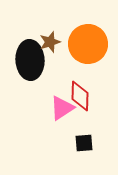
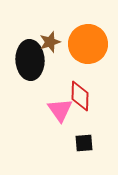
pink triangle: moved 2 px left, 2 px down; rotated 32 degrees counterclockwise
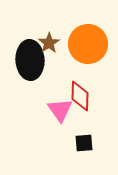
brown star: moved 1 px left, 1 px down; rotated 15 degrees counterclockwise
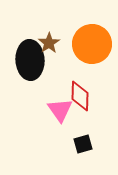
orange circle: moved 4 px right
black square: moved 1 px left, 1 px down; rotated 12 degrees counterclockwise
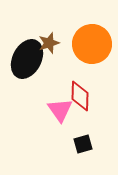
brown star: rotated 15 degrees clockwise
black ellipse: moved 3 px left, 1 px up; rotated 30 degrees clockwise
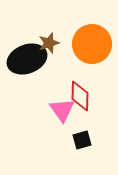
black ellipse: rotated 42 degrees clockwise
pink triangle: moved 2 px right
black square: moved 1 px left, 4 px up
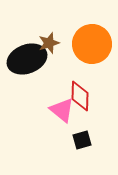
pink triangle: rotated 16 degrees counterclockwise
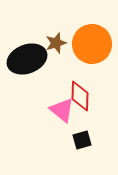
brown star: moved 7 px right
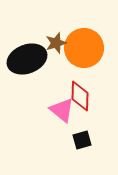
orange circle: moved 8 px left, 4 px down
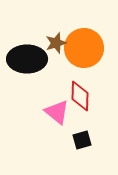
black ellipse: rotated 21 degrees clockwise
pink triangle: moved 5 px left, 2 px down
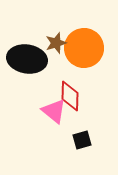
black ellipse: rotated 9 degrees clockwise
red diamond: moved 10 px left
pink triangle: moved 3 px left, 1 px up
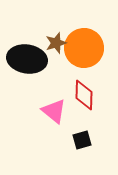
red diamond: moved 14 px right, 1 px up
